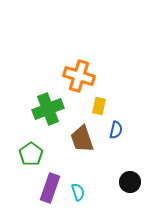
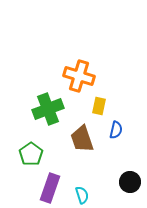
cyan semicircle: moved 4 px right, 3 px down
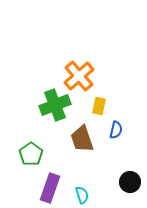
orange cross: rotated 32 degrees clockwise
green cross: moved 7 px right, 4 px up
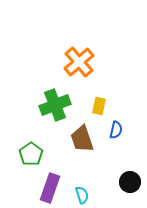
orange cross: moved 14 px up
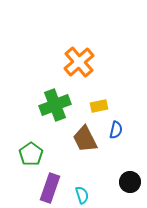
yellow rectangle: rotated 66 degrees clockwise
brown trapezoid: moved 3 px right; rotated 8 degrees counterclockwise
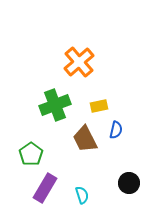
black circle: moved 1 px left, 1 px down
purple rectangle: moved 5 px left; rotated 12 degrees clockwise
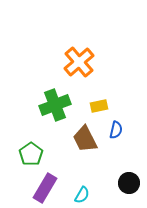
cyan semicircle: rotated 48 degrees clockwise
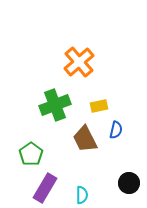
cyan semicircle: rotated 30 degrees counterclockwise
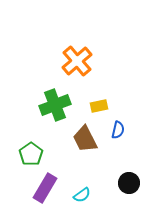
orange cross: moved 2 px left, 1 px up
blue semicircle: moved 2 px right
cyan semicircle: rotated 54 degrees clockwise
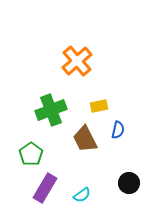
green cross: moved 4 px left, 5 px down
